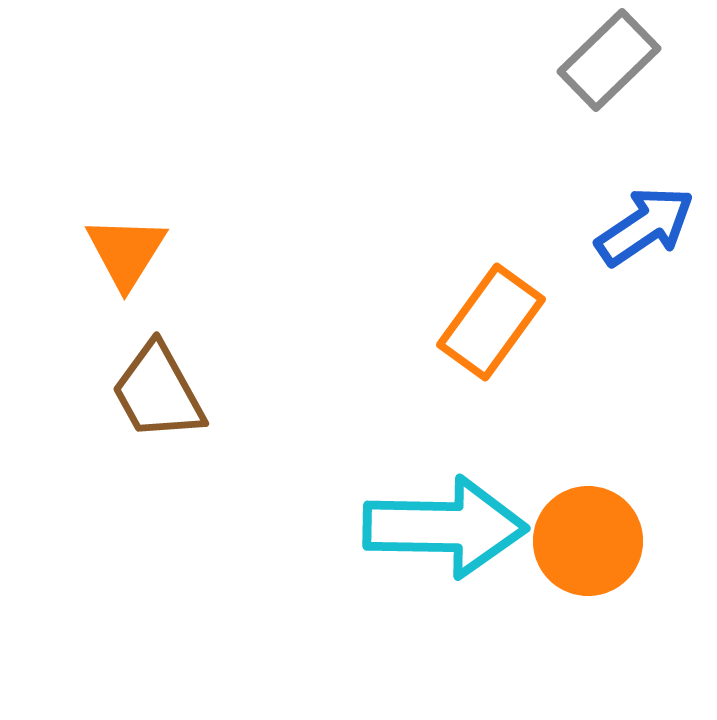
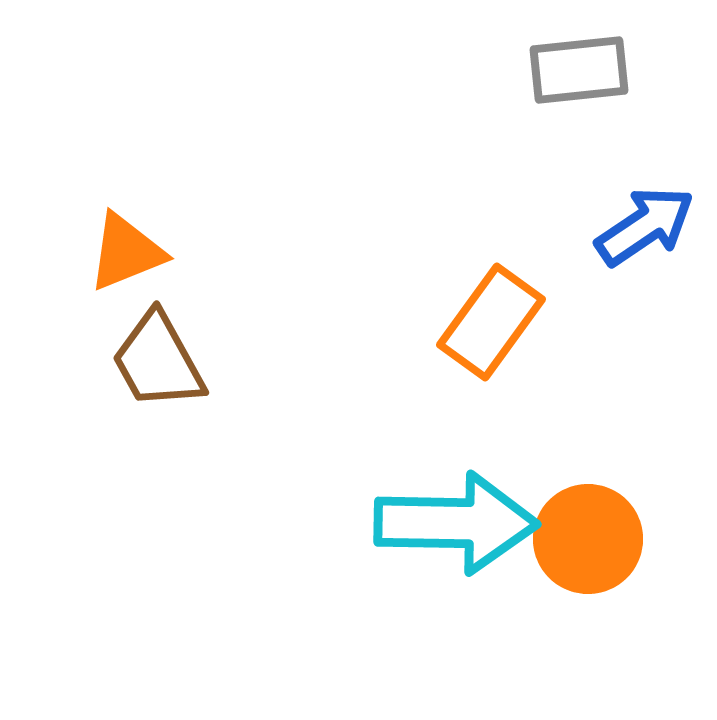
gray rectangle: moved 30 px left, 10 px down; rotated 38 degrees clockwise
orange triangle: rotated 36 degrees clockwise
brown trapezoid: moved 31 px up
cyan arrow: moved 11 px right, 4 px up
orange circle: moved 2 px up
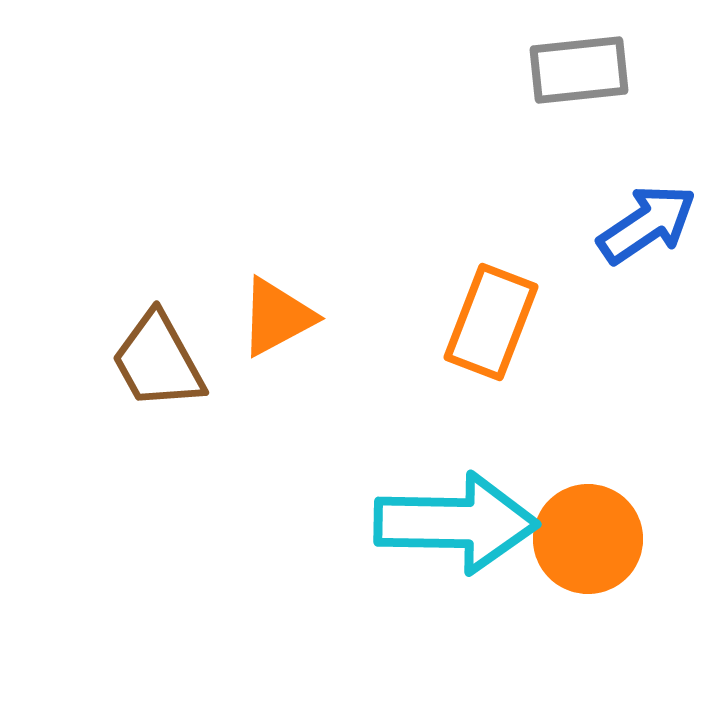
blue arrow: moved 2 px right, 2 px up
orange triangle: moved 151 px right, 65 px down; rotated 6 degrees counterclockwise
orange rectangle: rotated 15 degrees counterclockwise
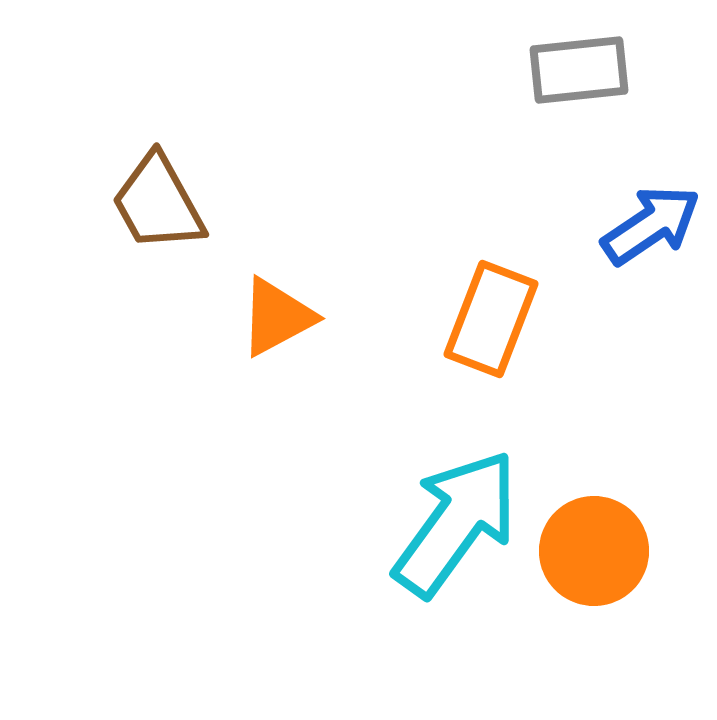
blue arrow: moved 4 px right, 1 px down
orange rectangle: moved 3 px up
brown trapezoid: moved 158 px up
cyan arrow: rotated 55 degrees counterclockwise
orange circle: moved 6 px right, 12 px down
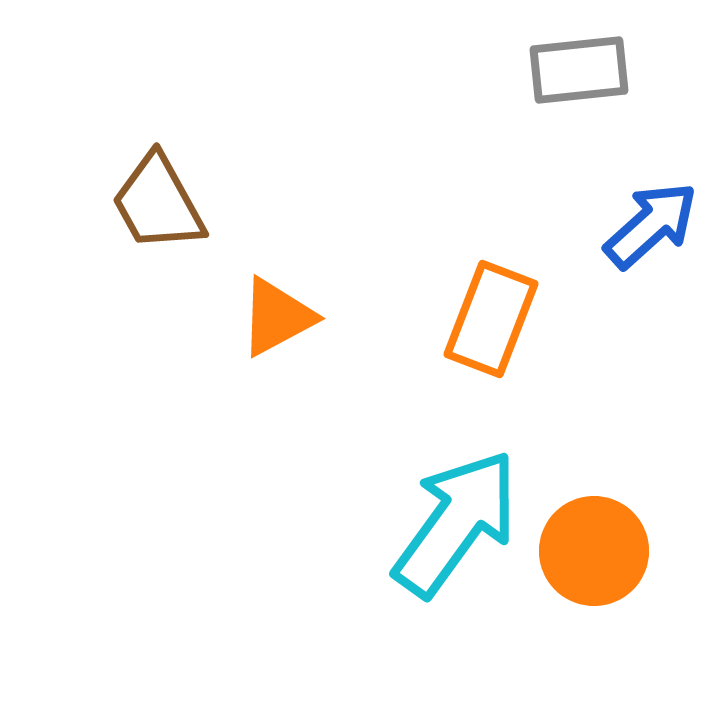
blue arrow: rotated 8 degrees counterclockwise
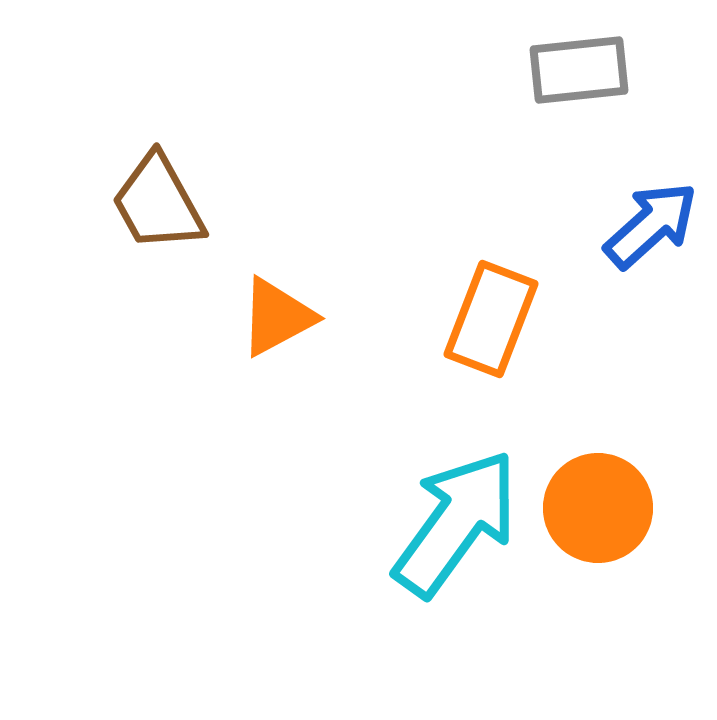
orange circle: moved 4 px right, 43 px up
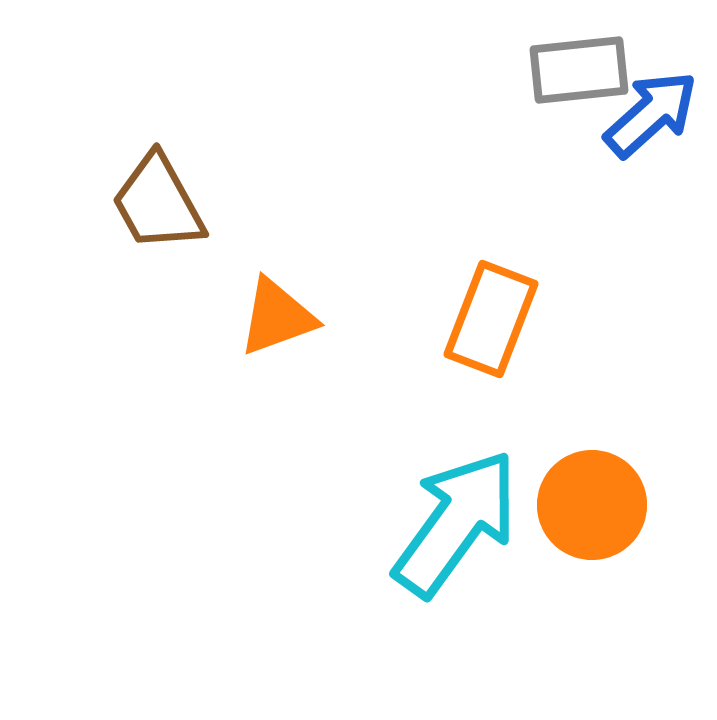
blue arrow: moved 111 px up
orange triangle: rotated 8 degrees clockwise
orange circle: moved 6 px left, 3 px up
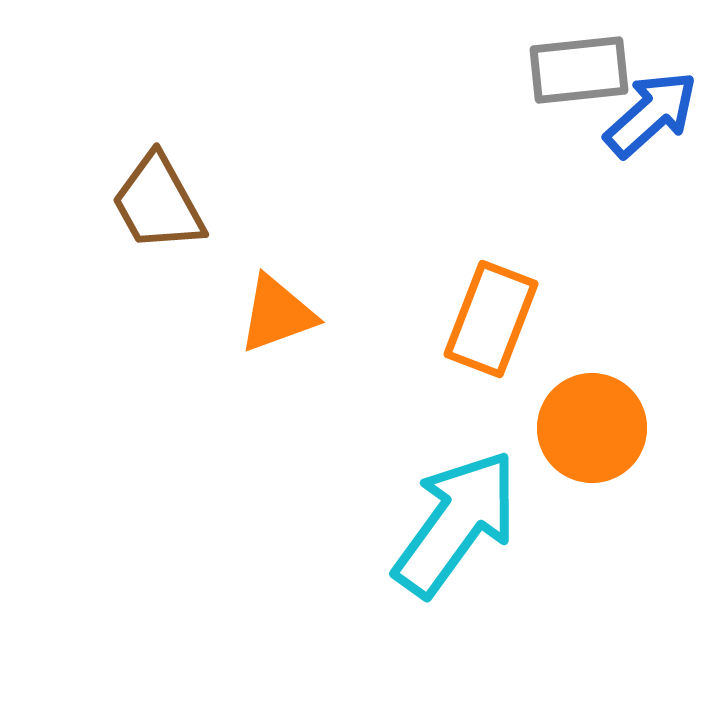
orange triangle: moved 3 px up
orange circle: moved 77 px up
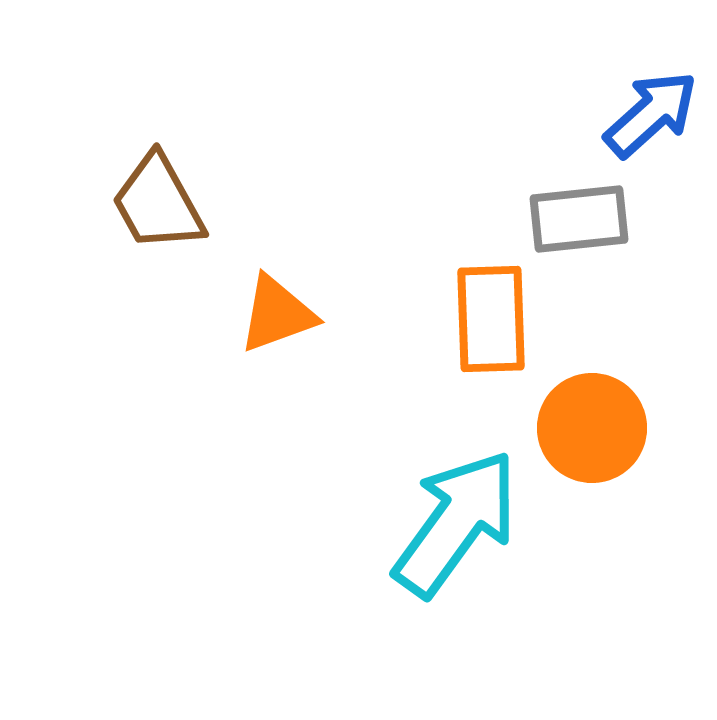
gray rectangle: moved 149 px down
orange rectangle: rotated 23 degrees counterclockwise
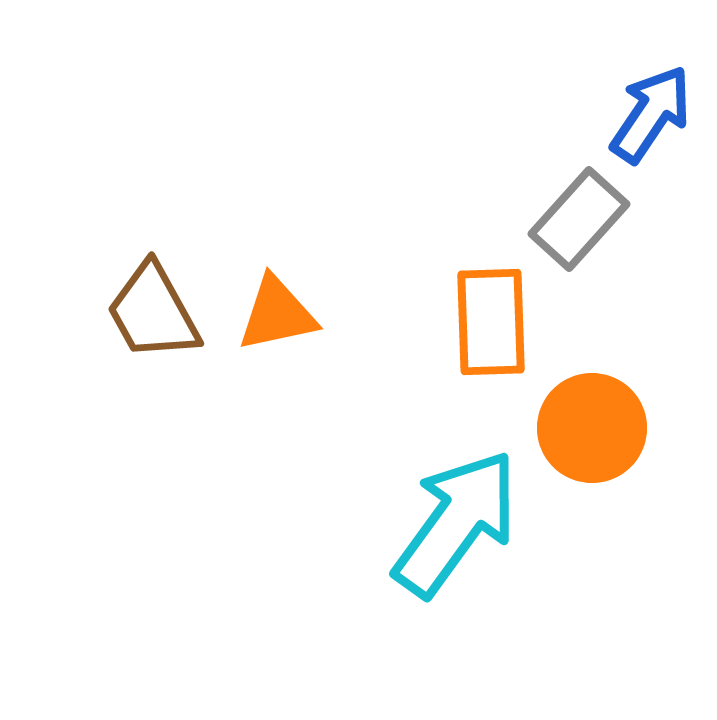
blue arrow: rotated 14 degrees counterclockwise
brown trapezoid: moved 5 px left, 109 px down
gray rectangle: rotated 42 degrees counterclockwise
orange triangle: rotated 8 degrees clockwise
orange rectangle: moved 3 px down
